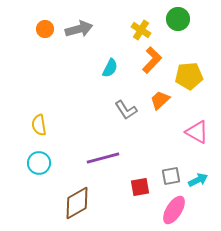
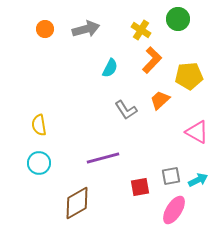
gray arrow: moved 7 px right
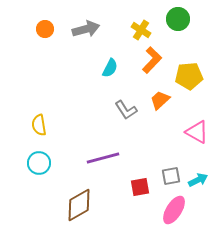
brown diamond: moved 2 px right, 2 px down
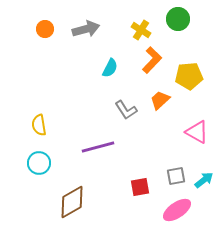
purple line: moved 5 px left, 11 px up
gray square: moved 5 px right
cyan arrow: moved 6 px right; rotated 12 degrees counterclockwise
brown diamond: moved 7 px left, 3 px up
pink ellipse: moved 3 px right; rotated 24 degrees clockwise
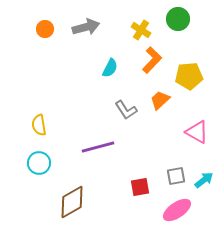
gray arrow: moved 2 px up
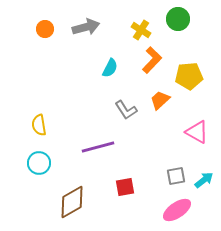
red square: moved 15 px left
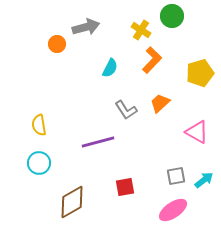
green circle: moved 6 px left, 3 px up
orange circle: moved 12 px right, 15 px down
yellow pentagon: moved 11 px right, 3 px up; rotated 12 degrees counterclockwise
orange trapezoid: moved 3 px down
purple line: moved 5 px up
pink ellipse: moved 4 px left
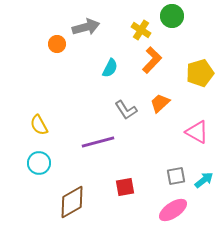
yellow semicircle: rotated 20 degrees counterclockwise
